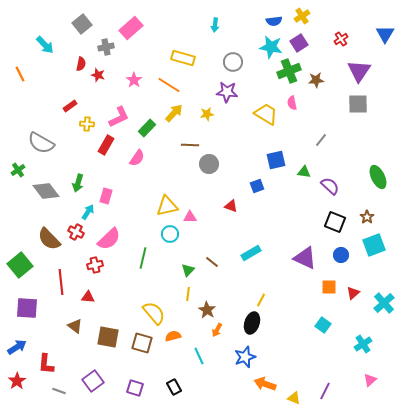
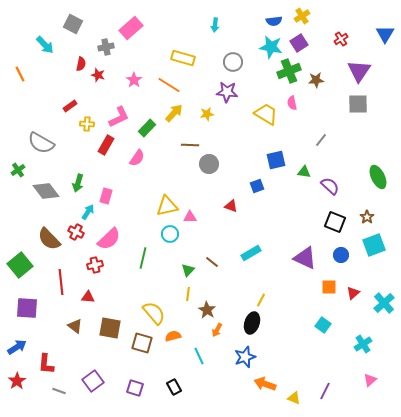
gray square at (82, 24): moved 9 px left; rotated 24 degrees counterclockwise
brown square at (108, 337): moved 2 px right, 9 px up
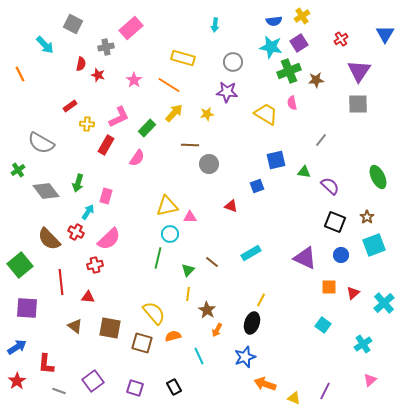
green line at (143, 258): moved 15 px right
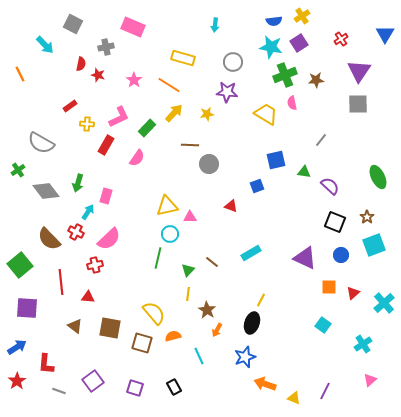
pink rectangle at (131, 28): moved 2 px right, 1 px up; rotated 65 degrees clockwise
green cross at (289, 71): moved 4 px left, 4 px down
